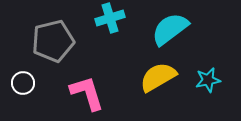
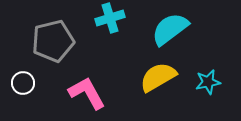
cyan star: moved 2 px down
pink L-shape: rotated 12 degrees counterclockwise
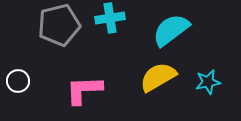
cyan cross: rotated 8 degrees clockwise
cyan semicircle: moved 1 px right, 1 px down
gray pentagon: moved 6 px right, 16 px up
white circle: moved 5 px left, 2 px up
pink L-shape: moved 3 px left, 3 px up; rotated 63 degrees counterclockwise
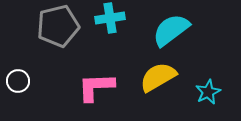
gray pentagon: moved 1 px left, 1 px down
cyan star: moved 10 px down; rotated 15 degrees counterclockwise
pink L-shape: moved 12 px right, 3 px up
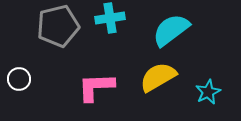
white circle: moved 1 px right, 2 px up
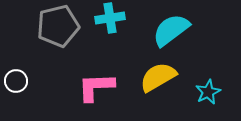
white circle: moved 3 px left, 2 px down
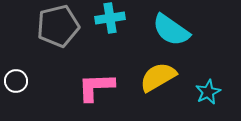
cyan semicircle: rotated 108 degrees counterclockwise
